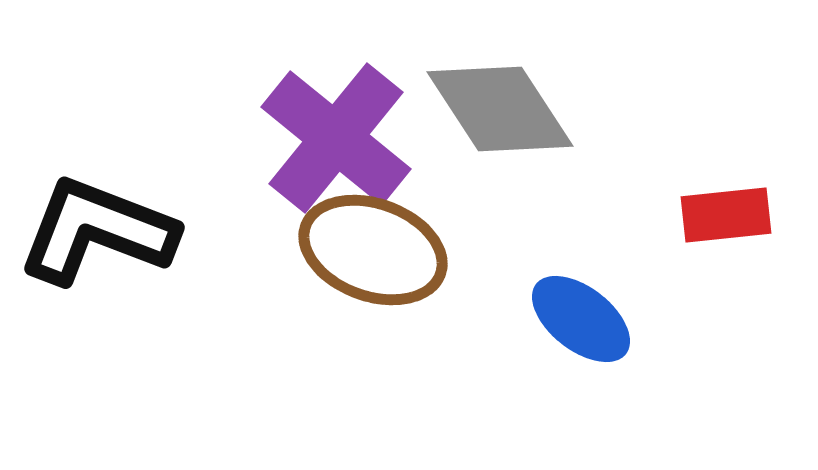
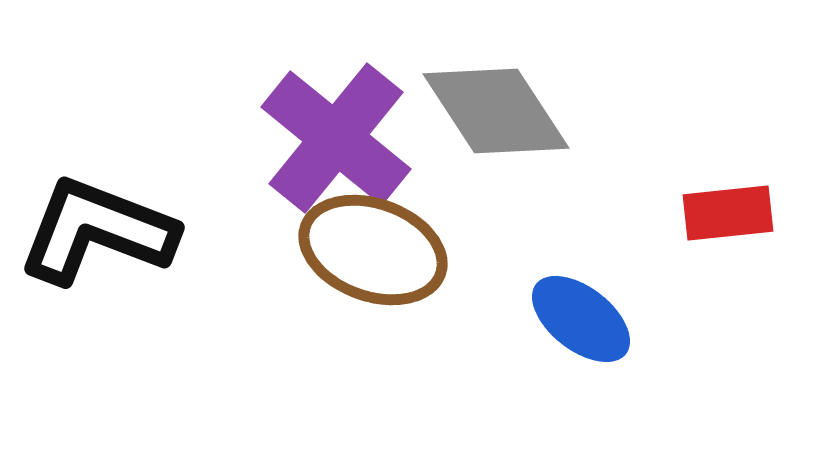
gray diamond: moved 4 px left, 2 px down
red rectangle: moved 2 px right, 2 px up
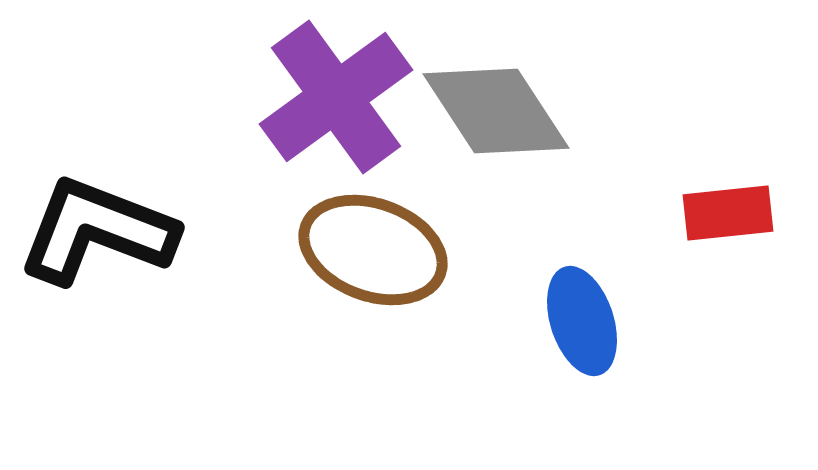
purple cross: moved 41 px up; rotated 15 degrees clockwise
blue ellipse: moved 1 px right, 2 px down; rotated 34 degrees clockwise
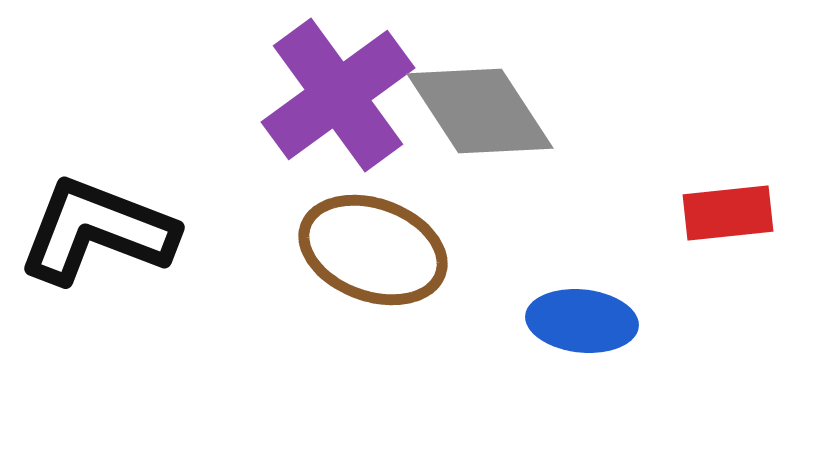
purple cross: moved 2 px right, 2 px up
gray diamond: moved 16 px left
blue ellipse: rotated 66 degrees counterclockwise
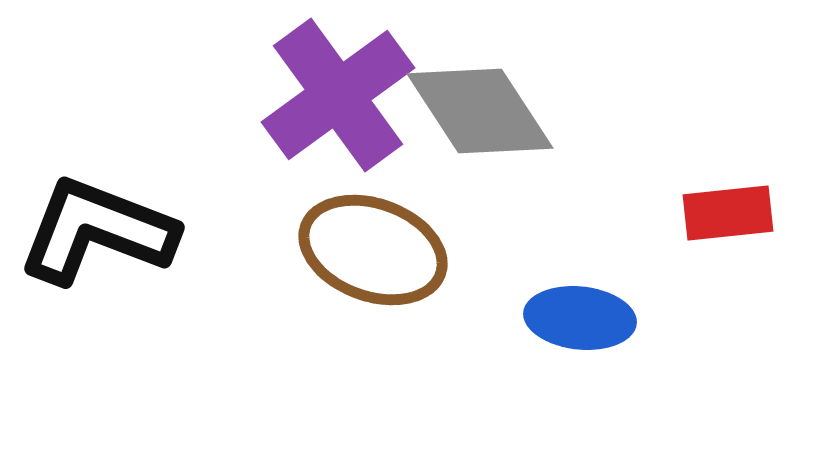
blue ellipse: moved 2 px left, 3 px up
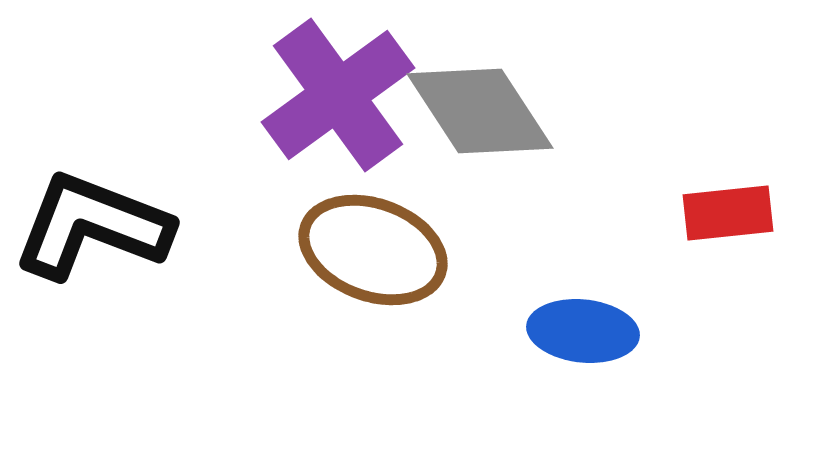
black L-shape: moved 5 px left, 5 px up
blue ellipse: moved 3 px right, 13 px down
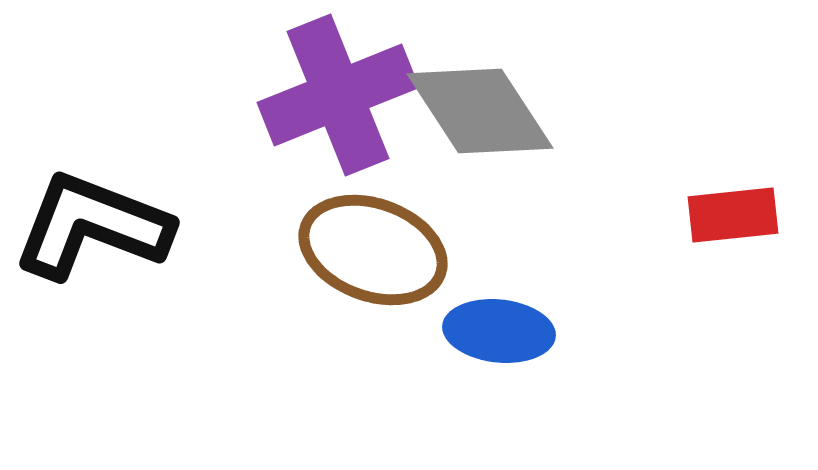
purple cross: rotated 14 degrees clockwise
red rectangle: moved 5 px right, 2 px down
blue ellipse: moved 84 px left
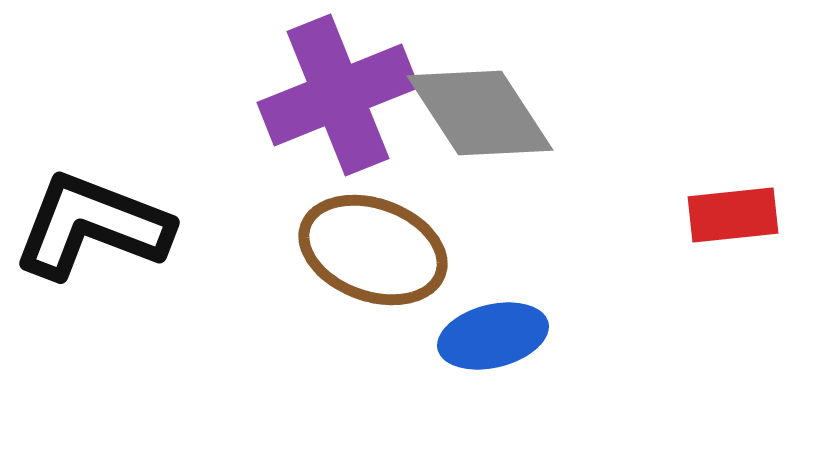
gray diamond: moved 2 px down
blue ellipse: moved 6 px left, 5 px down; rotated 20 degrees counterclockwise
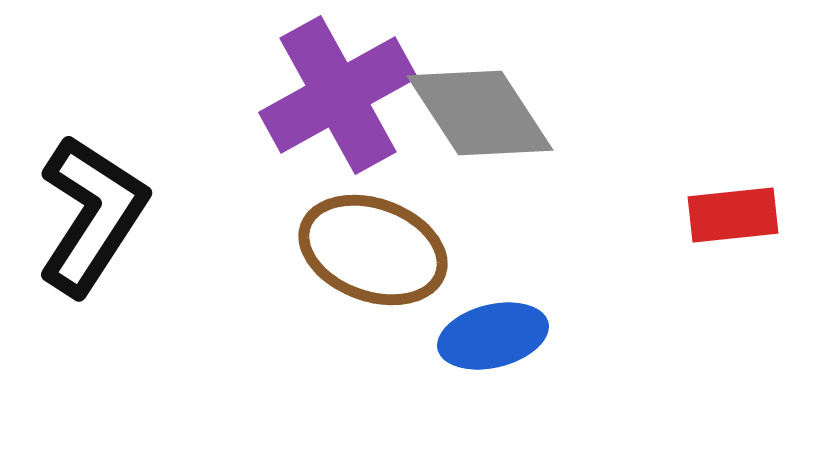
purple cross: rotated 7 degrees counterclockwise
black L-shape: moved 11 px up; rotated 102 degrees clockwise
